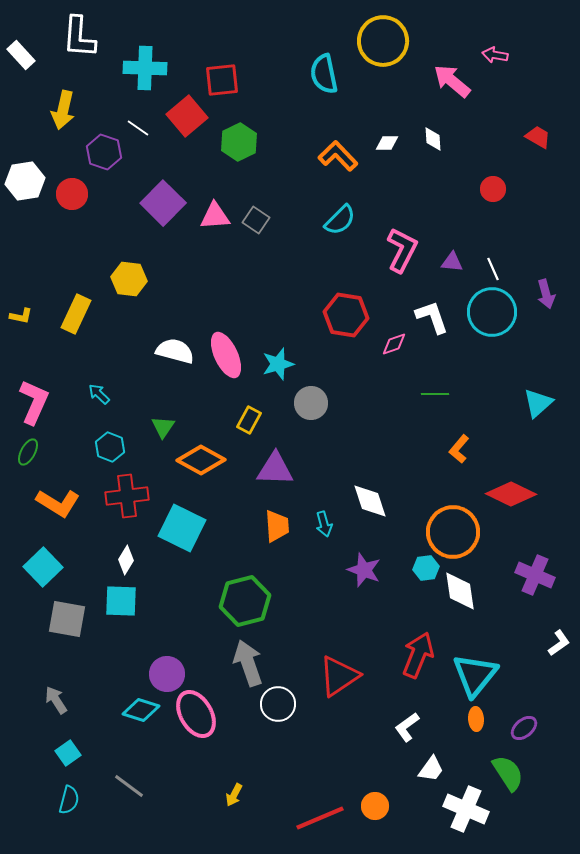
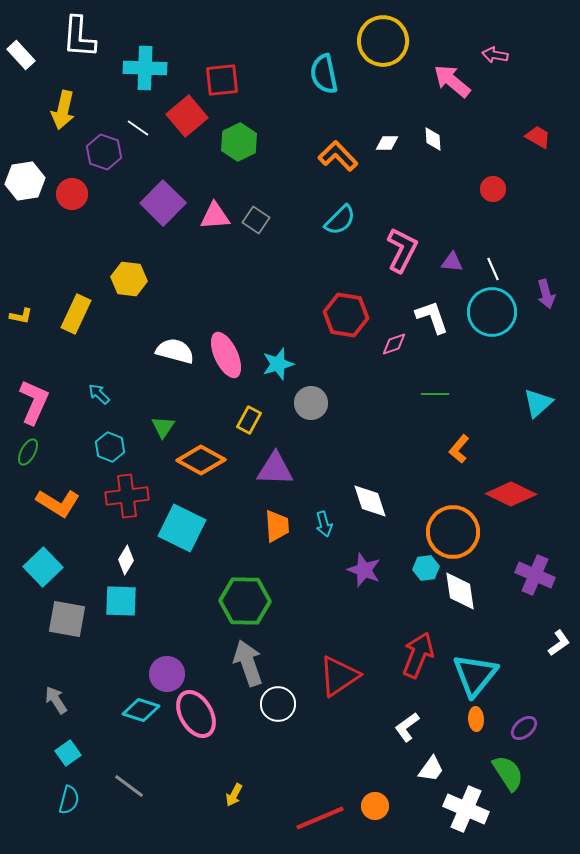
green hexagon at (245, 601): rotated 15 degrees clockwise
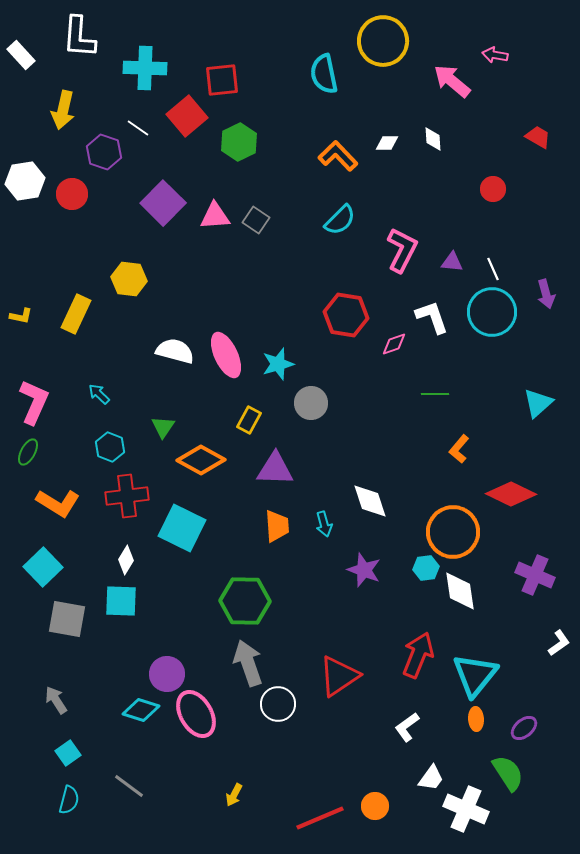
white trapezoid at (431, 769): moved 9 px down
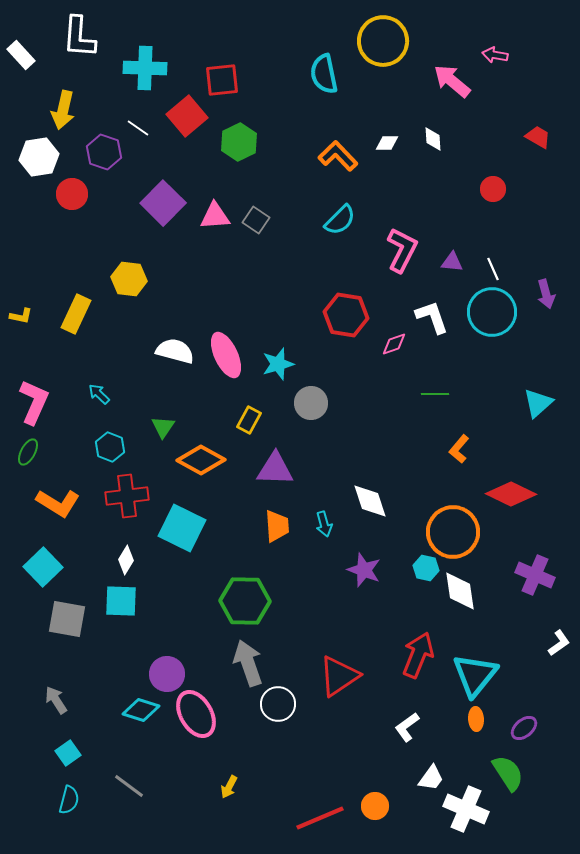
white hexagon at (25, 181): moved 14 px right, 24 px up
cyan hexagon at (426, 568): rotated 20 degrees clockwise
yellow arrow at (234, 795): moved 5 px left, 8 px up
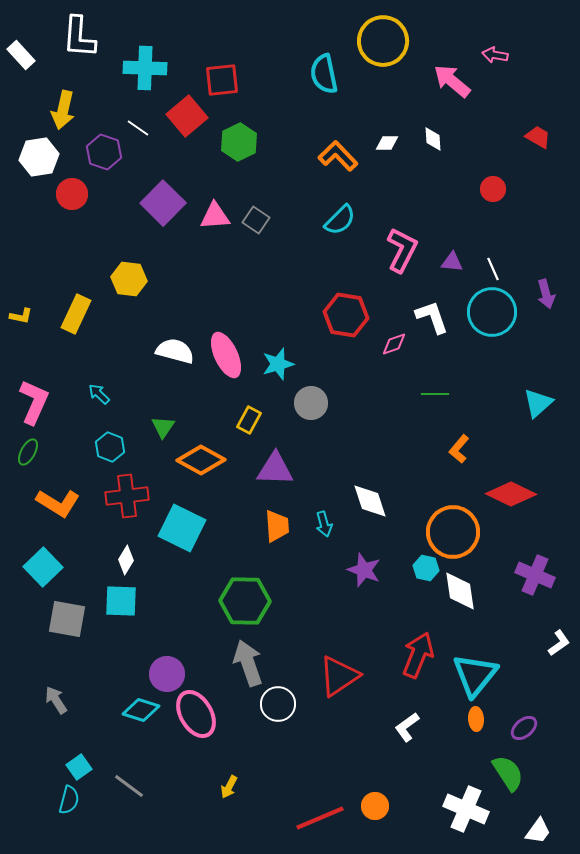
cyan square at (68, 753): moved 11 px right, 14 px down
white trapezoid at (431, 778): moved 107 px right, 53 px down
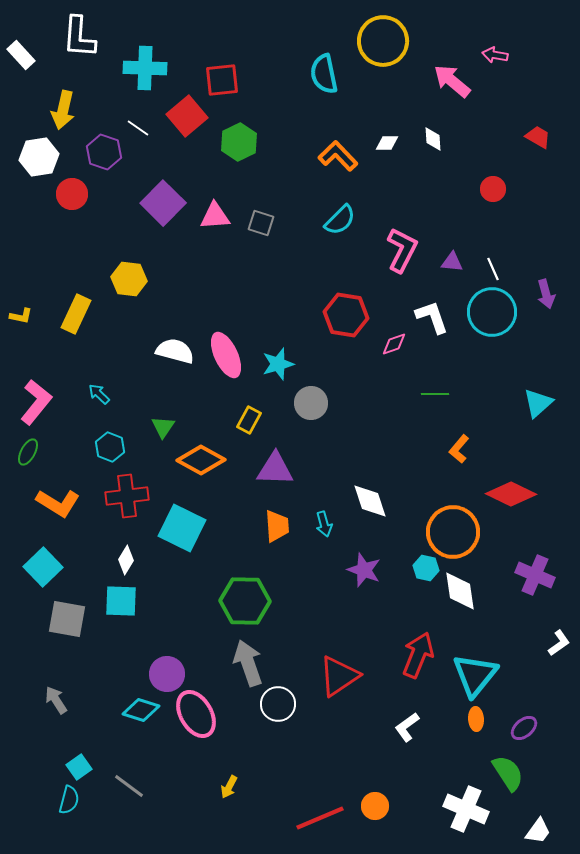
gray square at (256, 220): moved 5 px right, 3 px down; rotated 16 degrees counterclockwise
pink L-shape at (34, 402): moved 2 px right; rotated 15 degrees clockwise
